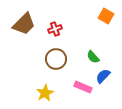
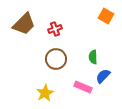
green semicircle: rotated 40 degrees clockwise
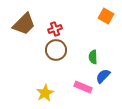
brown circle: moved 9 px up
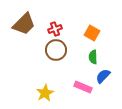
orange square: moved 14 px left, 17 px down
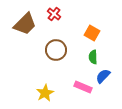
brown trapezoid: moved 1 px right
red cross: moved 1 px left, 15 px up; rotated 32 degrees counterclockwise
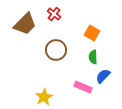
yellow star: moved 1 px left, 4 px down
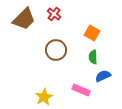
brown trapezoid: moved 1 px left, 5 px up
blue semicircle: rotated 21 degrees clockwise
pink rectangle: moved 2 px left, 3 px down
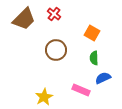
green semicircle: moved 1 px right, 1 px down
blue semicircle: moved 2 px down
